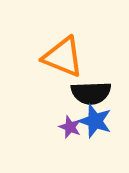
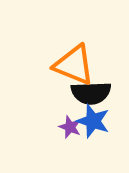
orange triangle: moved 11 px right, 8 px down
blue star: moved 2 px left
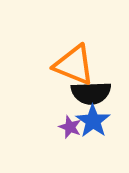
blue star: rotated 16 degrees clockwise
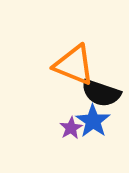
black semicircle: moved 10 px right; rotated 21 degrees clockwise
purple star: moved 1 px right, 1 px down; rotated 20 degrees clockwise
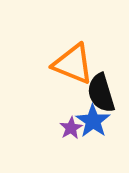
orange triangle: moved 1 px left, 1 px up
black semicircle: rotated 54 degrees clockwise
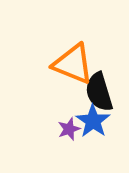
black semicircle: moved 2 px left, 1 px up
purple star: moved 2 px left, 1 px down; rotated 10 degrees clockwise
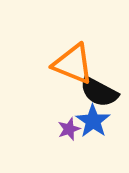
black semicircle: rotated 45 degrees counterclockwise
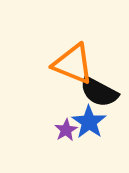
blue star: moved 4 px left, 1 px down
purple star: moved 3 px left, 1 px down; rotated 10 degrees counterclockwise
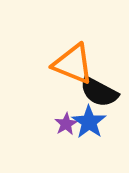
purple star: moved 6 px up
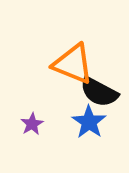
purple star: moved 34 px left
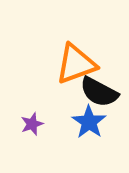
orange triangle: moved 3 px right; rotated 42 degrees counterclockwise
purple star: rotated 10 degrees clockwise
